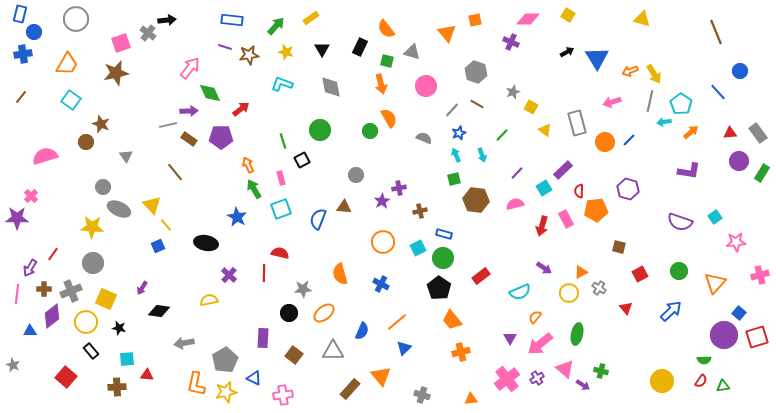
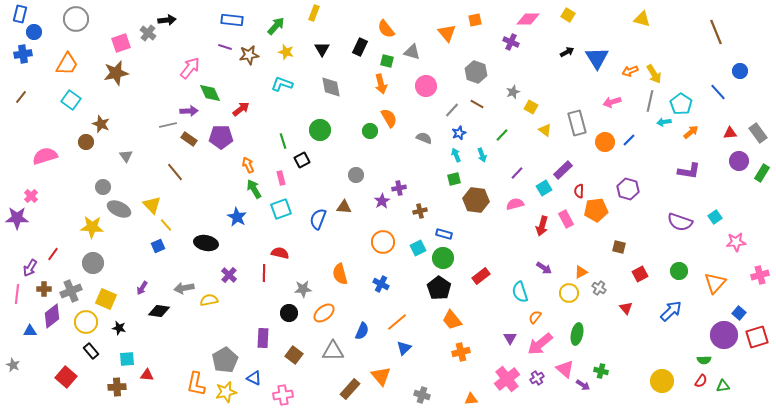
yellow rectangle at (311, 18): moved 3 px right, 5 px up; rotated 35 degrees counterclockwise
cyan semicircle at (520, 292): rotated 95 degrees clockwise
gray arrow at (184, 343): moved 55 px up
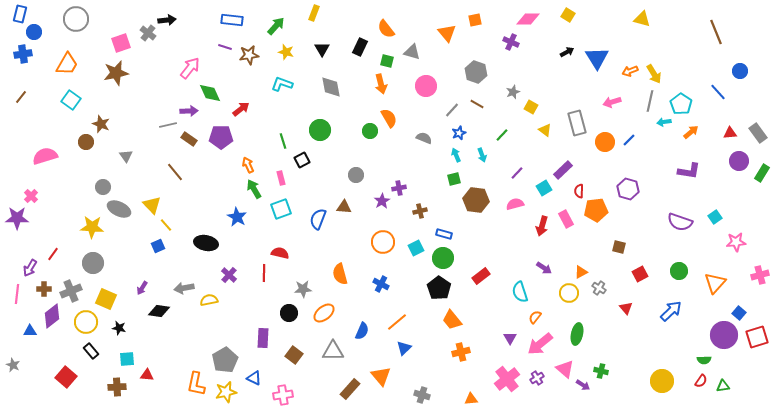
cyan square at (418, 248): moved 2 px left
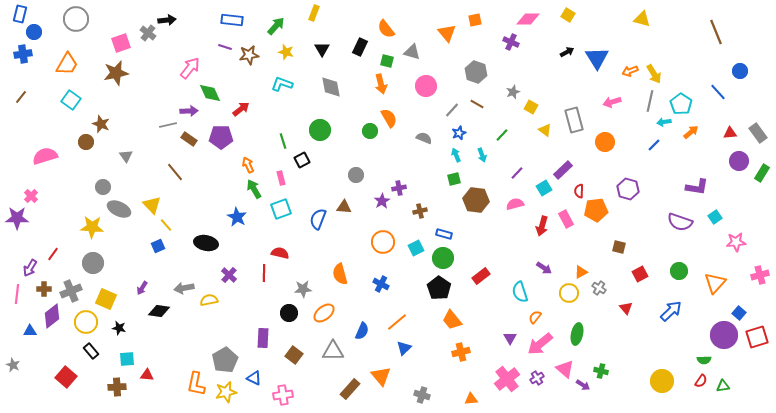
gray rectangle at (577, 123): moved 3 px left, 3 px up
blue line at (629, 140): moved 25 px right, 5 px down
purple L-shape at (689, 171): moved 8 px right, 16 px down
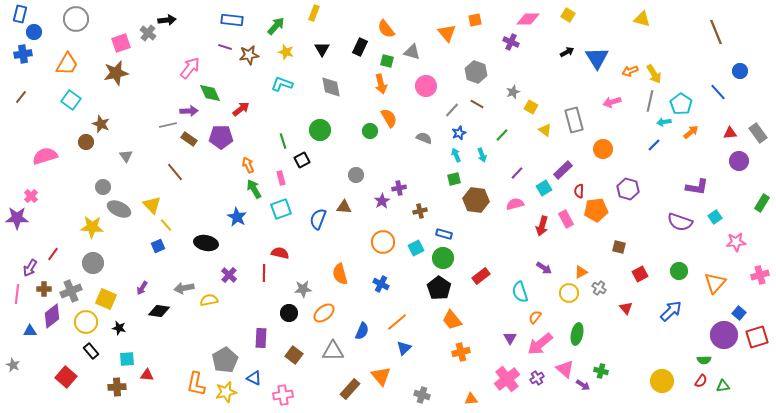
orange circle at (605, 142): moved 2 px left, 7 px down
green rectangle at (762, 173): moved 30 px down
purple rectangle at (263, 338): moved 2 px left
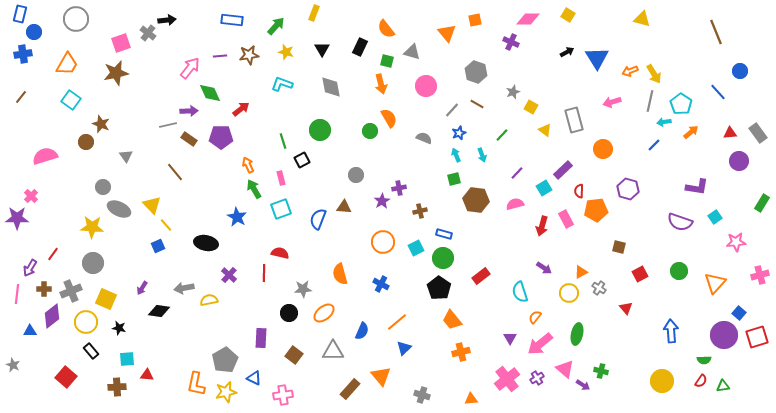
purple line at (225, 47): moved 5 px left, 9 px down; rotated 24 degrees counterclockwise
blue arrow at (671, 311): moved 20 px down; rotated 50 degrees counterclockwise
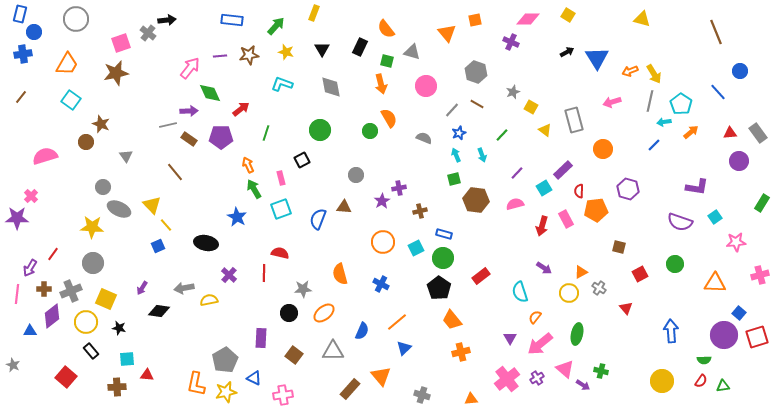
green line at (283, 141): moved 17 px left, 8 px up; rotated 35 degrees clockwise
green circle at (679, 271): moved 4 px left, 7 px up
orange triangle at (715, 283): rotated 50 degrees clockwise
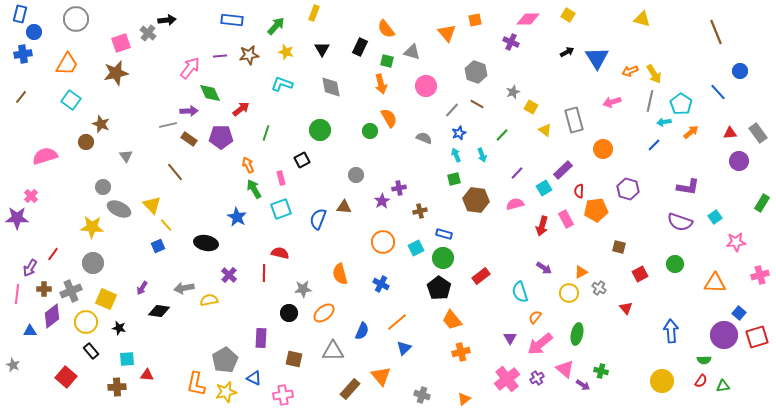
purple L-shape at (697, 187): moved 9 px left
brown square at (294, 355): moved 4 px down; rotated 24 degrees counterclockwise
orange triangle at (471, 399): moved 7 px left; rotated 32 degrees counterclockwise
